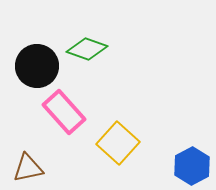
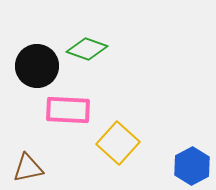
pink rectangle: moved 4 px right, 2 px up; rotated 45 degrees counterclockwise
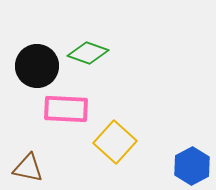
green diamond: moved 1 px right, 4 px down
pink rectangle: moved 2 px left, 1 px up
yellow square: moved 3 px left, 1 px up
brown triangle: rotated 24 degrees clockwise
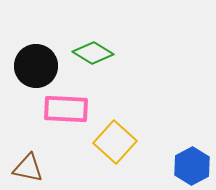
green diamond: moved 5 px right; rotated 12 degrees clockwise
black circle: moved 1 px left
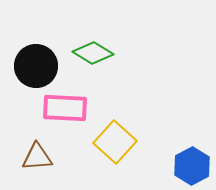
pink rectangle: moved 1 px left, 1 px up
brown triangle: moved 9 px right, 11 px up; rotated 16 degrees counterclockwise
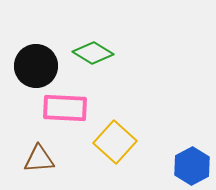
brown triangle: moved 2 px right, 2 px down
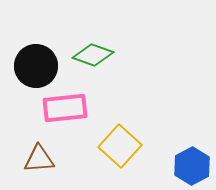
green diamond: moved 2 px down; rotated 12 degrees counterclockwise
pink rectangle: rotated 9 degrees counterclockwise
yellow square: moved 5 px right, 4 px down
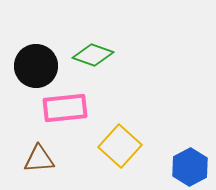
blue hexagon: moved 2 px left, 1 px down
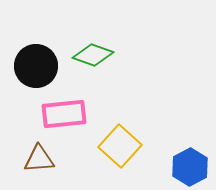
pink rectangle: moved 1 px left, 6 px down
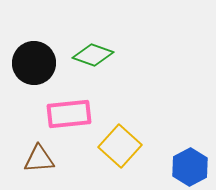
black circle: moved 2 px left, 3 px up
pink rectangle: moved 5 px right
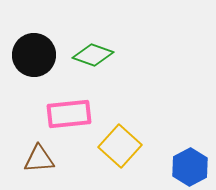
black circle: moved 8 px up
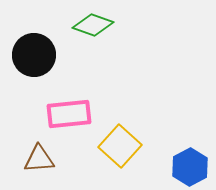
green diamond: moved 30 px up
